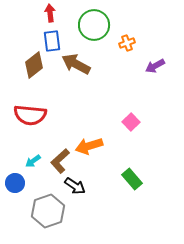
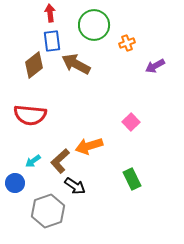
green rectangle: rotated 15 degrees clockwise
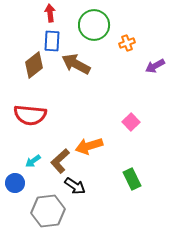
blue rectangle: rotated 10 degrees clockwise
gray hexagon: rotated 12 degrees clockwise
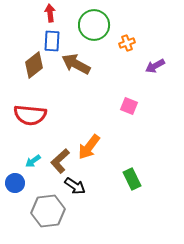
pink square: moved 2 px left, 16 px up; rotated 24 degrees counterclockwise
orange arrow: moved 1 px down; rotated 36 degrees counterclockwise
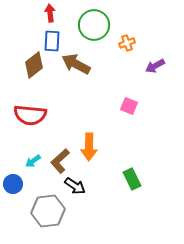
orange arrow: rotated 36 degrees counterclockwise
blue circle: moved 2 px left, 1 px down
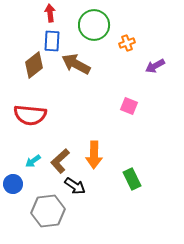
orange arrow: moved 5 px right, 8 px down
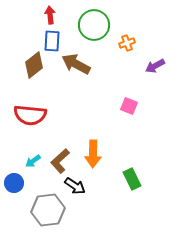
red arrow: moved 2 px down
orange arrow: moved 1 px left, 1 px up
blue circle: moved 1 px right, 1 px up
gray hexagon: moved 1 px up
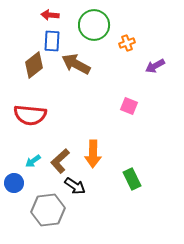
red arrow: rotated 78 degrees counterclockwise
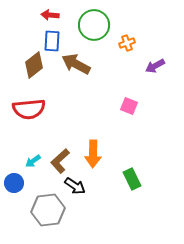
red semicircle: moved 1 px left, 6 px up; rotated 12 degrees counterclockwise
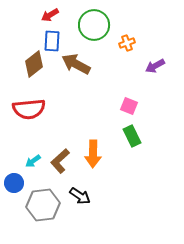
red arrow: rotated 36 degrees counterclockwise
brown diamond: moved 1 px up
green rectangle: moved 43 px up
black arrow: moved 5 px right, 10 px down
gray hexagon: moved 5 px left, 5 px up
